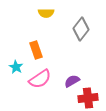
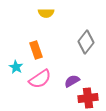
gray diamond: moved 5 px right, 13 px down
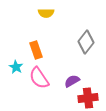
pink semicircle: moved 1 px left, 1 px up; rotated 90 degrees clockwise
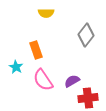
gray diamond: moved 7 px up
pink semicircle: moved 4 px right, 2 px down
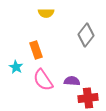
purple semicircle: rotated 35 degrees clockwise
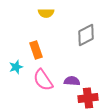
gray diamond: rotated 25 degrees clockwise
cyan star: rotated 24 degrees clockwise
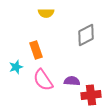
red cross: moved 3 px right, 3 px up
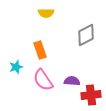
orange rectangle: moved 4 px right
